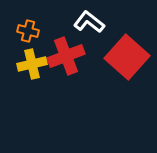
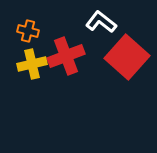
white L-shape: moved 12 px right
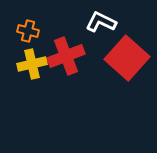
white L-shape: rotated 12 degrees counterclockwise
red square: moved 1 px down
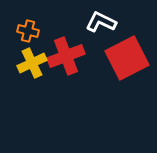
red square: rotated 21 degrees clockwise
yellow cross: moved 1 px up; rotated 12 degrees counterclockwise
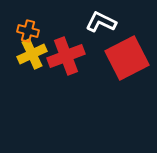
yellow cross: moved 9 px up
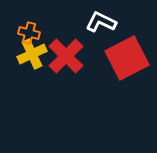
orange cross: moved 1 px right, 2 px down
red cross: rotated 24 degrees counterclockwise
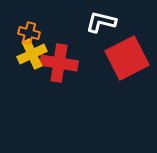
white L-shape: rotated 12 degrees counterclockwise
red cross: moved 7 px left, 7 px down; rotated 36 degrees counterclockwise
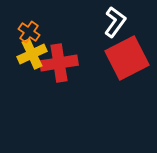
white L-shape: moved 14 px right; rotated 112 degrees clockwise
orange cross: moved 1 px up; rotated 20 degrees clockwise
red cross: rotated 18 degrees counterclockwise
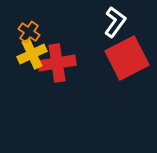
red cross: moved 2 px left
